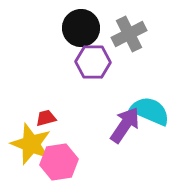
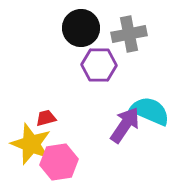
gray cross: rotated 16 degrees clockwise
purple hexagon: moved 6 px right, 3 px down
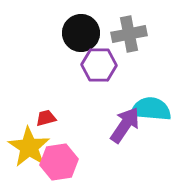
black circle: moved 5 px down
cyan semicircle: moved 1 px right, 2 px up; rotated 18 degrees counterclockwise
yellow star: moved 2 px left, 3 px down; rotated 12 degrees clockwise
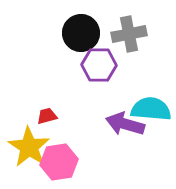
red trapezoid: moved 1 px right, 2 px up
purple arrow: moved 1 px up; rotated 108 degrees counterclockwise
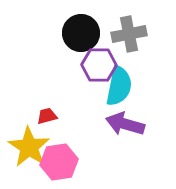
cyan semicircle: moved 32 px left, 23 px up; rotated 96 degrees clockwise
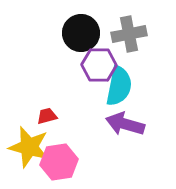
yellow star: rotated 18 degrees counterclockwise
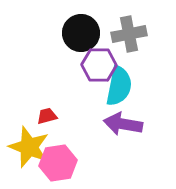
purple arrow: moved 2 px left; rotated 6 degrees counterclockwise
yellow star: rotated 6 degrees clockwise
pink hexagon: moved 1 px left, 1 px down
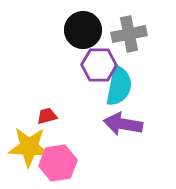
black circle: moved 2 px right, 3 px up
yellow star: rotated 18 degrees counterclockwise
